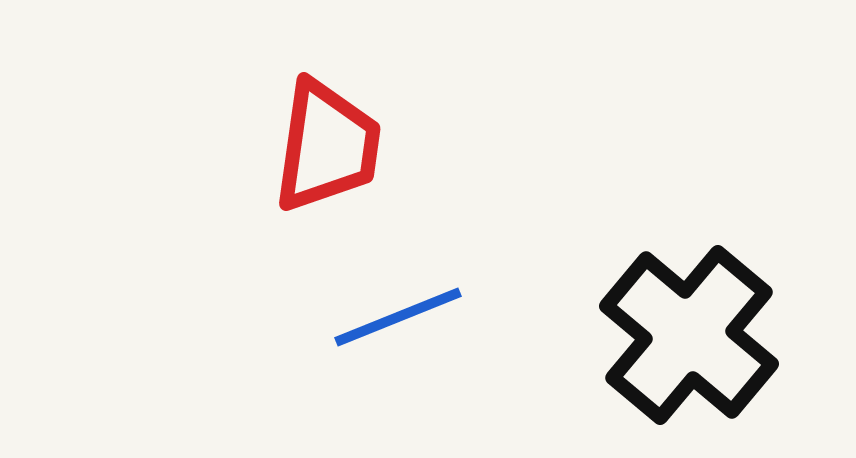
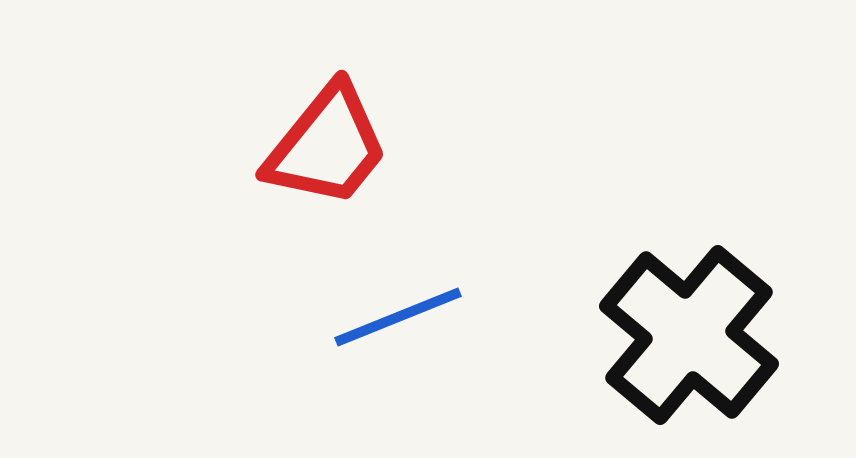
red trapezoid: rotated 31 degrees clockwise
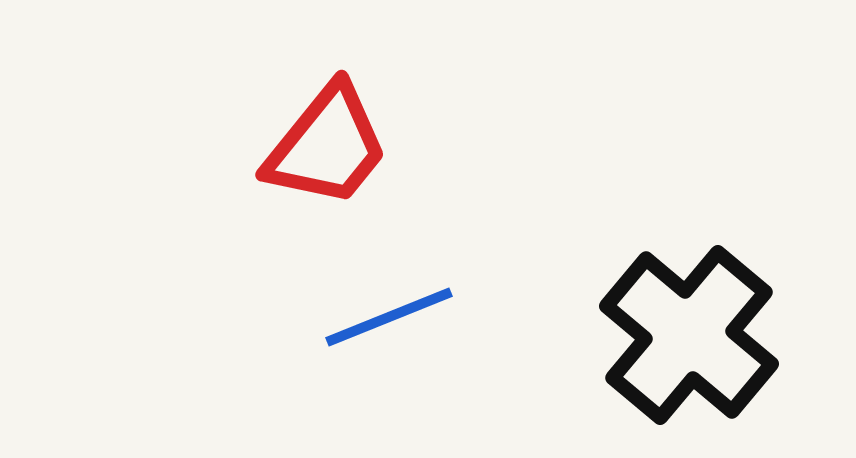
blue line: moved 9 px left
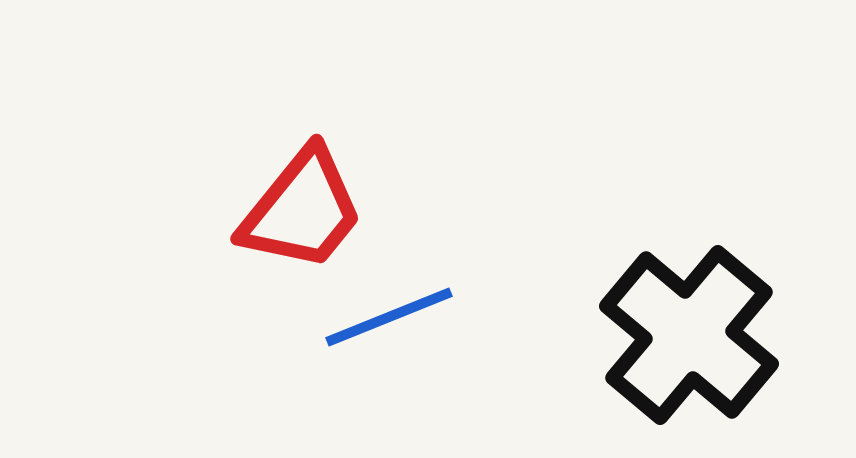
red trapezoid: moved 25 px left, 64 px down
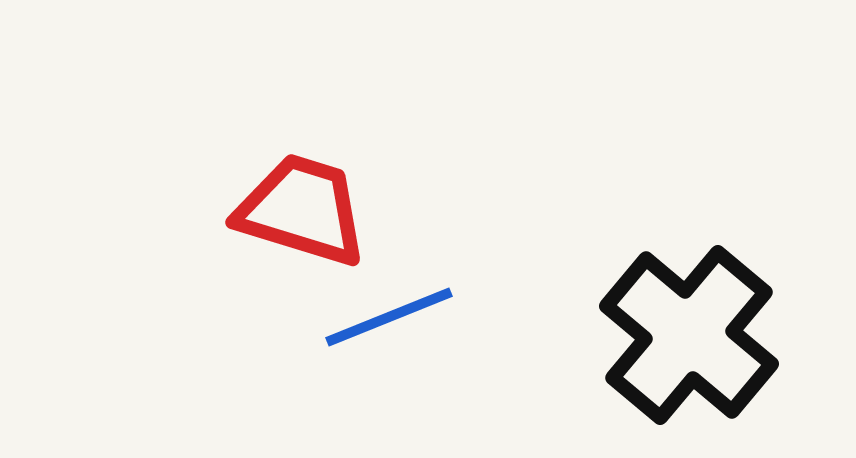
red trapezoid: rotated 112 degrees counterclockwise
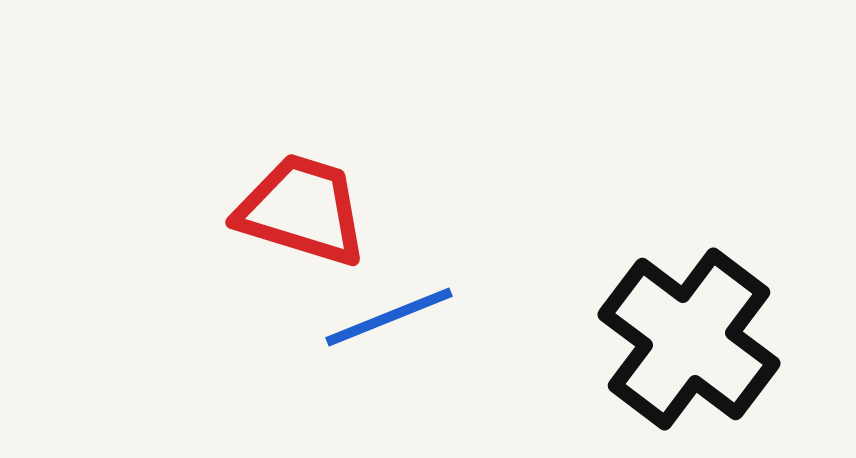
black cross: moved 4 px down; rotated 3 degrees counterclockwise
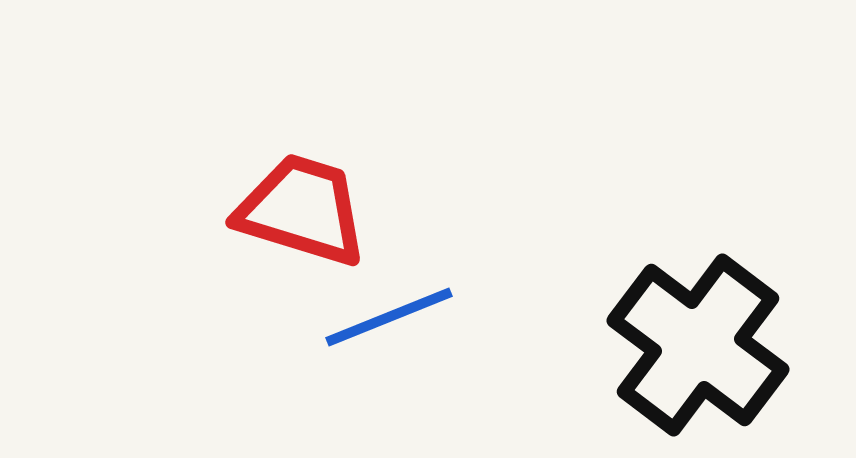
black cross: moved 9 px right, 6 px down
